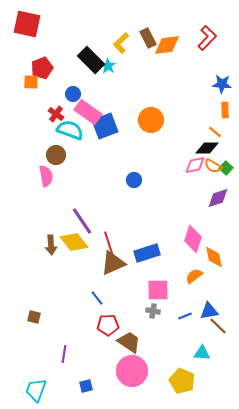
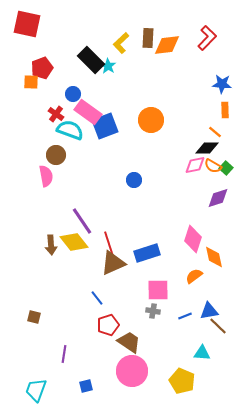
brown rectangle at (148, 38): rotated 30 degrees clockwise
red pentagon at (108, 325): rotated 15 degrees counterclockwise
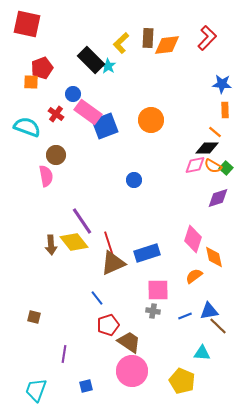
cyan semicircle at (70, 130): moved 43 px left, 3 px up
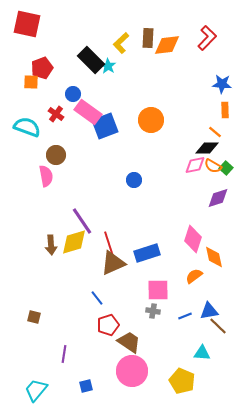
yellow diamond at (74, 242): rotated 68 degrees counterclockwise
cyan trapezoid at (36, 390): rotated 20 degrees clockwise
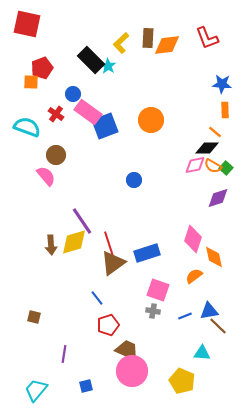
red L-shape at (207, 38): rotated 115 degrees clockwise
pink semicircle at (46, 176): rotated 30 degrees counterclockwise
brown triangle at (113, 263): rotated 12 degrees counterclockwise
pink square at (158, 290): rotated 20 degrees clockwise
brown trapezoid at (129, 342): moved 2 px left, 8 px down; rotated 10 degrees counterclockwise
